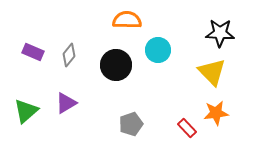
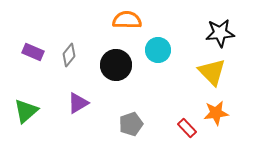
black star: rotated 8 degrees counterclockwise
purple triangle: moved 12 px right
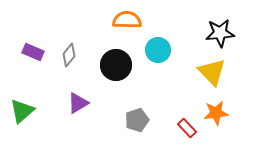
green triangle: moved 4 px left
gray pentagon: moved 6 px right, 4 px up
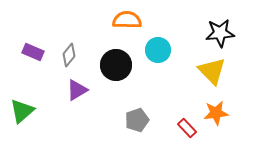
yellow triangle: moved 1 px up
purple triangle: moved 1 px left, 13 px up
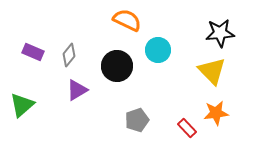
orange semicircle: rotated 24 degrees clockwise
black circle: moved 1 px right, 1 px down
green triangle: moved 6 px up
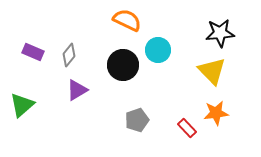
black circle: moved 6 px right, 1 px up
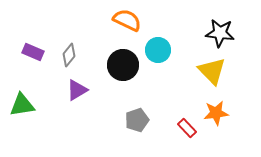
black star: rotated 12 degrees clockwise
green triangle: rotated 32 degrees clockwise
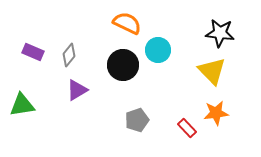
orange semicircle: moved 3 px down
